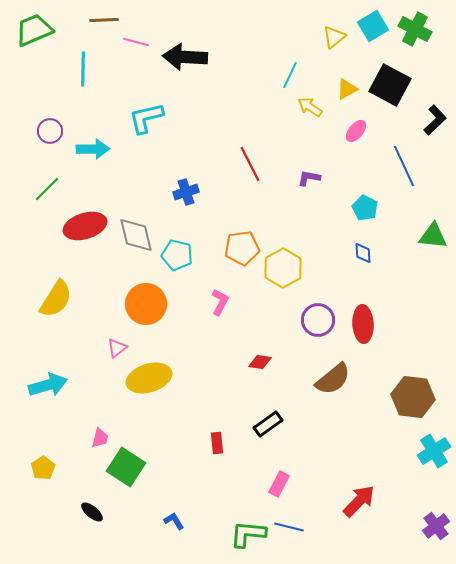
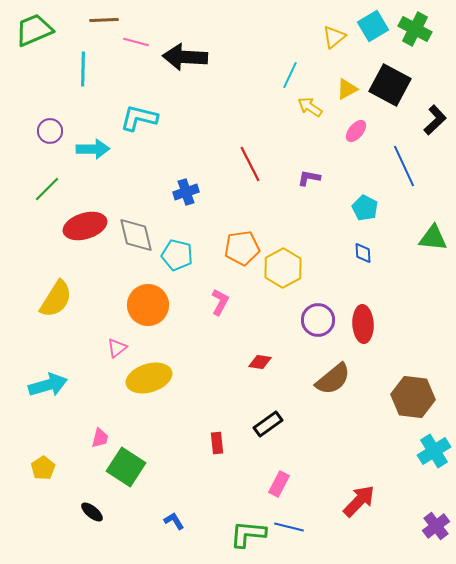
cyan L-shape at (146, 118): moved 7 px left; rotated 27 degrees clockwise
green triangle at (433, 236): moved 2 px down
orange circle at (146, 304): moved 2 px right, 1 px down
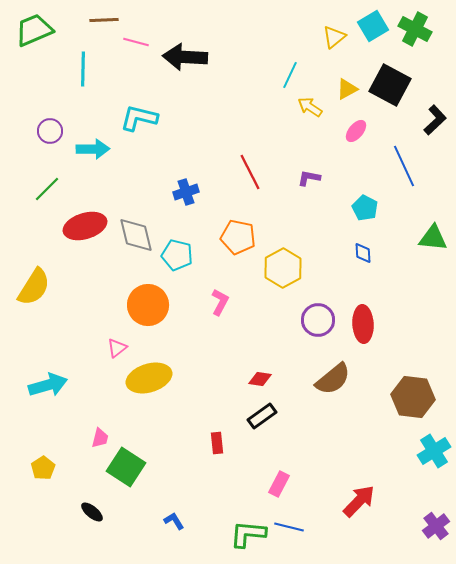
red line at (250, 164): moved 8 px down
orange pentagon at (242, 248): moved 4 px left, 11 px up; rotated 20 degrees clockwise
yellow semicircle at (56, 299): moved 22 px left, 12 px up
red diamond at (260, 362): moved 17 px down
black rectangle at (268, 424): moved 6 px left, 8 px up
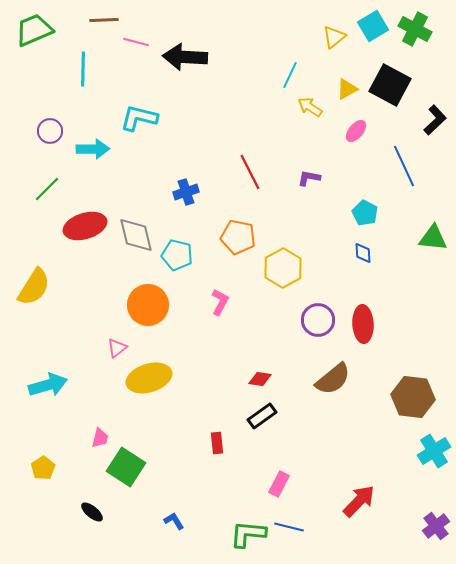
cyan pentagon at (365, 208): moved 5 px down
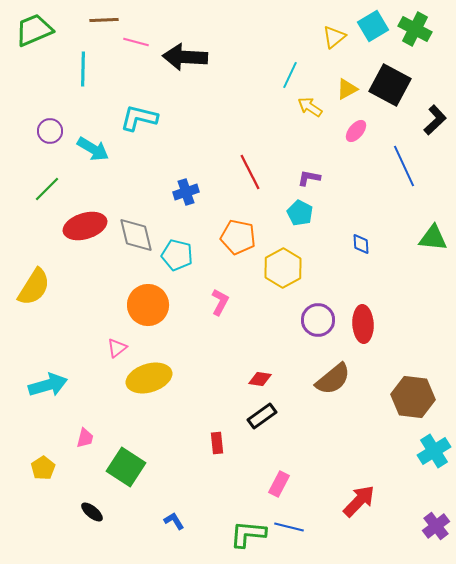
cyan arrow at (93, 149): rotated 32 degrees clockwise
cyan pentagon at (365, 213): moved 65 px left
blue diamond at (363, 253): moved 2 px left, 9 px up
pink trapezoid at (100, 438): moved 15 px left
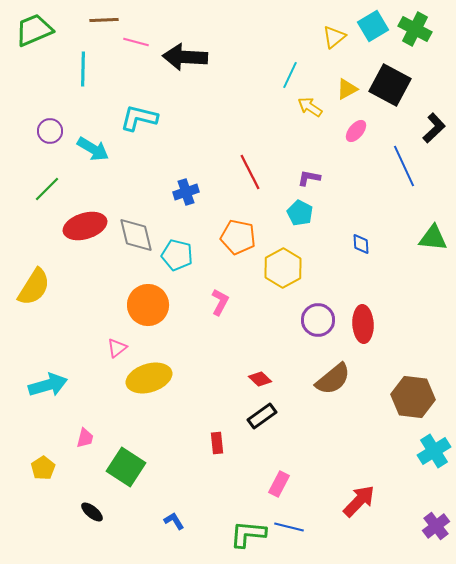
black L-shape at (435, 120): moved 1 px left, 8 px down
red diamond at (260, 379): rotated 35 degrees clockwise
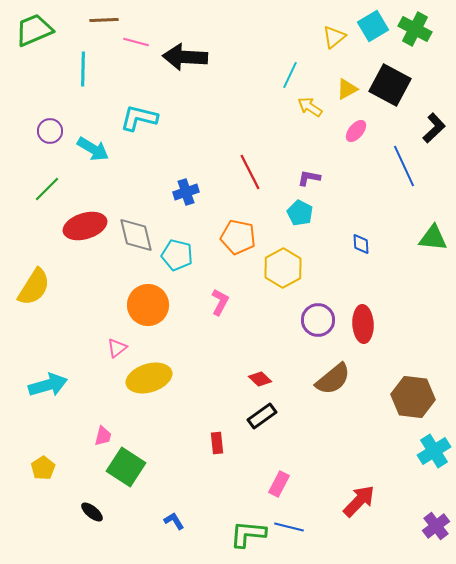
pink trapezoid at (85, 438): moved 18 px right, 2 px up
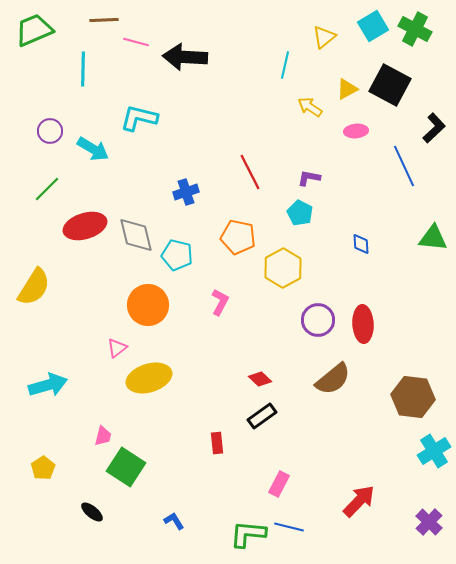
yellow triangle at (334, 37): moved 10 px left
cyan line at (290, 75): moved 5 px left, 10 px up; rotated 12 degrees counterclockwise
pink ellipse at (356, 131): rotated 45 degrees clockwise
purple cross at (436, 526): moved 7 px left, 4 px up; rotated 8 degrees counterclockwise
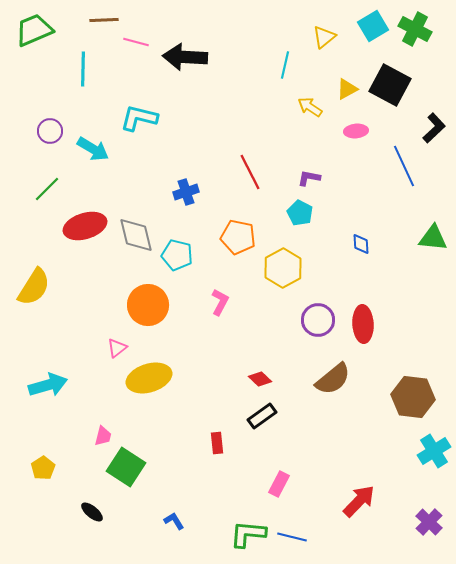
blue line at (289, 527): moved 3 px right, 10 px down
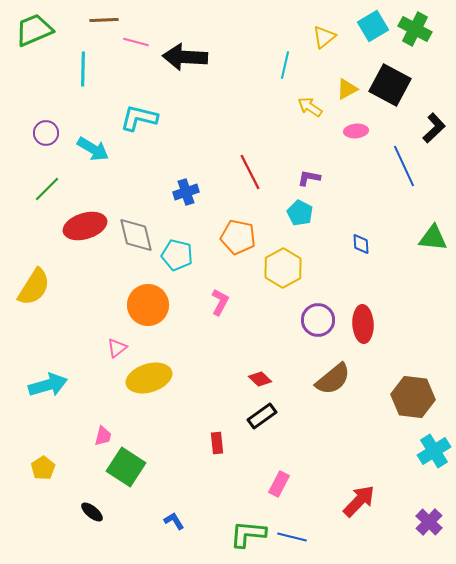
purple circle at (50, 131): moved 4 px left, 2 px down
